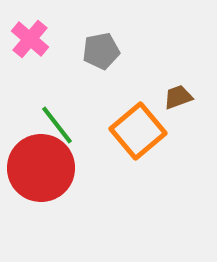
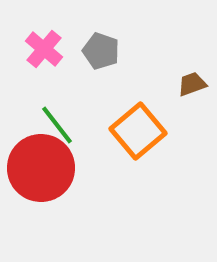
pink cross: moved 14 px right, 10 px down
gray pentagon: rotated 30 degrees clockwise
brown trapezoid: moved 14 px right, 13 px up
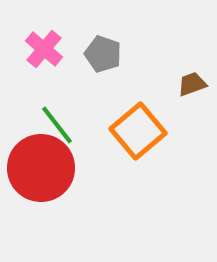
gray pentagon: moved 2 px right, 3 px down
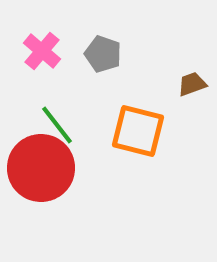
pink cross: moved 2 px left, 2 px down
orange square: rotated 36 degrees counterclockwise
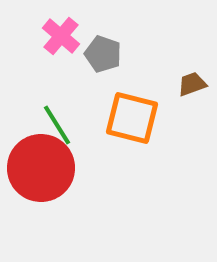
pink cross: moved 19 px right, 15 px up
green line: rotated 6 degrees clockwise
orange square: moved 6 px left, 13 px up
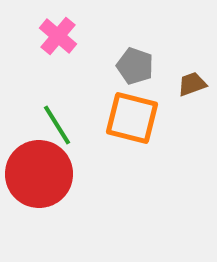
pink cross: moved 3 px left
gray pentagon: moved 32 px right, 12 px down
red circle: moved 2 px left, 6 px down
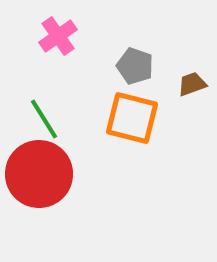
pink cross: rotated 15 degrees clockwise
green line: moved 13 px left, 6 px up
